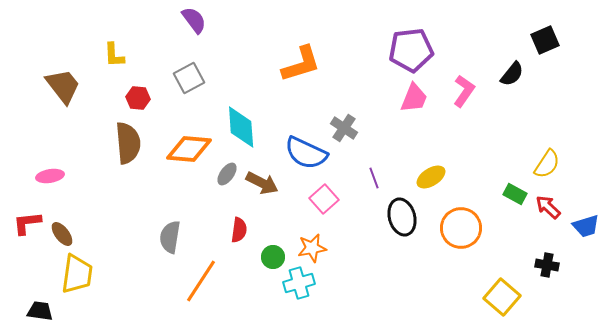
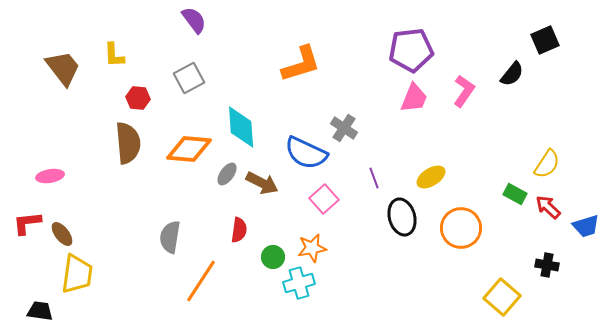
brown trapezoid: moved 18 px up
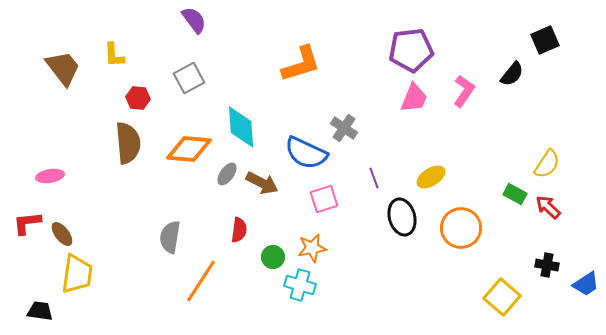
pink square: rotated 24 degrees clockwise
blue trapezoid: moved 58 px down; rotated 16 degrees counterclockwise
cyan cross: moved 1 px right, 2 px down; rotated 32 degrees clockwise
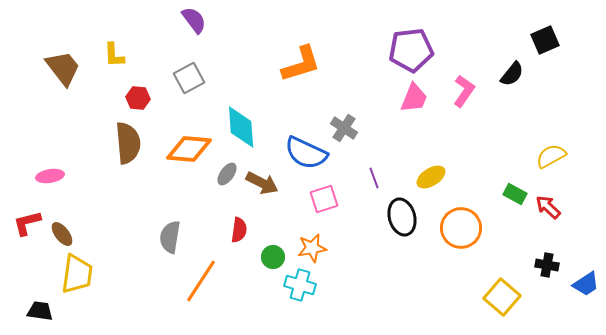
yellow semicircle: moved 4 px right, 8 px up; rotated 152 degrees counterclockwise
red L-shape: rotated 8 degrees counterclockwise
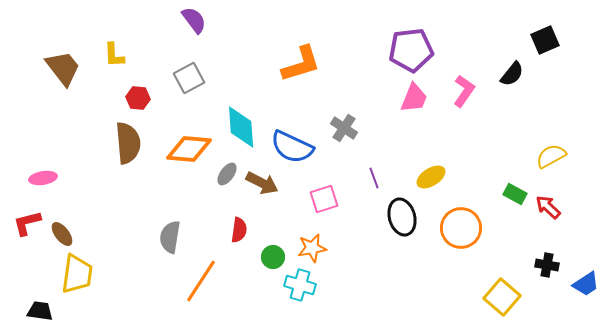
blue semicircle: moved 14 px left, 6 px up
pink ellipse: moved 7 px left, 2 px down
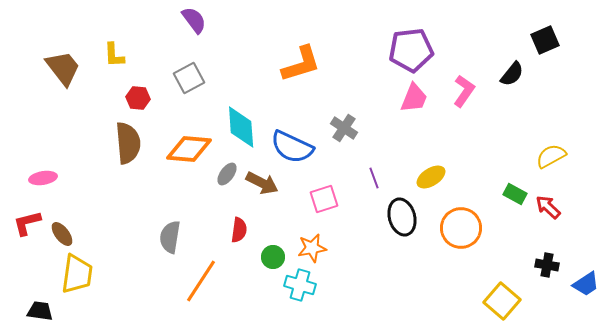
yellow square: moved 4 px down
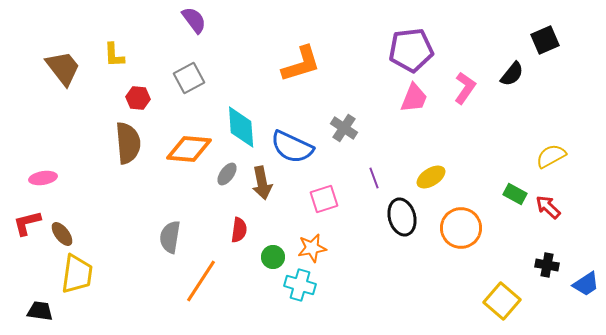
pink L-shape: moved 1 px right, 3 px up
brown arrow: rotated 52 degrees clockwise
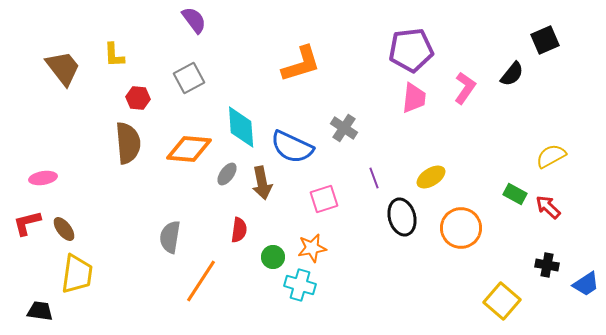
pink trapezoid: rotated 16 degrees counterclockwise
brown ellipse: moved 2 px right, 5 px up
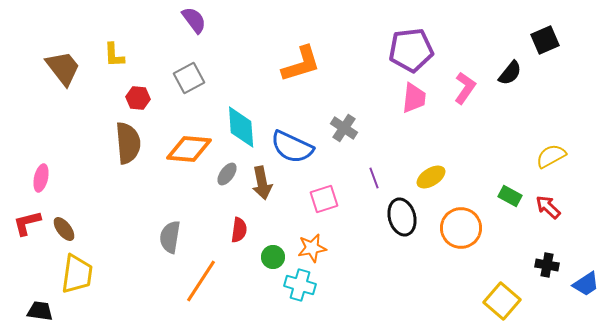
black semicircle: moved 2 px left, 1 px up
pink ellipse: moved 2 px left; rotated 68 degrees counterclockwise
green rectangle: moved 5 px left, 2 px down
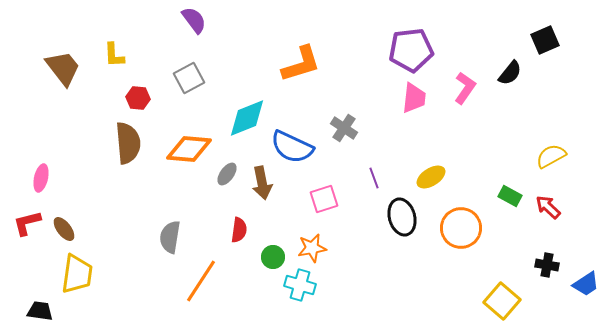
cyan diamond: moved 6 px right, 9 px up; rotated 72 degrees clockwise
